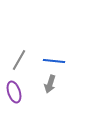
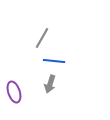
gray line: moved 23 px right, 22 px up
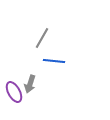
gray arrow: moved 20 px left
purple ellipse: rotated 10 degrees counterclockwise
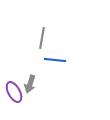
gray line: rotated 20 degrees counterclockwise
blue line: moved 1 px right, 1 px up
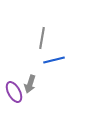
blue line: moved 1 px left; rotated 20 degrees counterclockwise
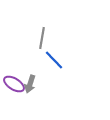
blue line: rotated 60 degrees clockwise
purple ellipse: moved 8 px up; rotated 30 degrees counterclockwise
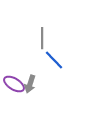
gray line: rotated 10 degrees counterclockwise
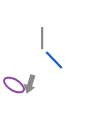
purple ellipse: moved 1 px down
